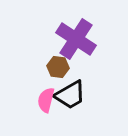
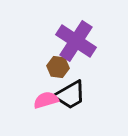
purple cross: moved 2 px down
pink semicircle: rotated 60 degrees clockwise
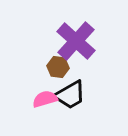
purple cross: rotated 9 degrees clockwise
pink semicircle: moved 1 px left, 1 px up
